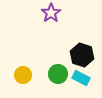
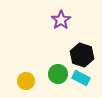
purple star: moved 10 px right, 7 px down
yellow circle: moved 3 px right, 6 px down
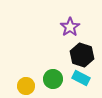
purple star: moved 9 px right, 7 px down
green circle: moved 5 px left, 5 px down
yellow circle: moved 5 px down
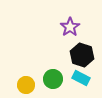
yellow circle: moved 1 px up
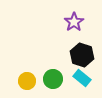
purple star: moved 4 px right, 5 px up
cyan rectangle: moved 1 px right; rotated 12 degrees clockwise
yellow circle: moved 1 px right, 4 px up
